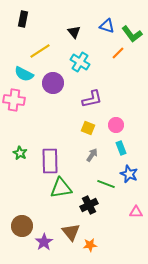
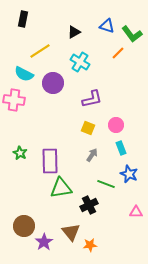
black triangle: rotated 40 degrees clockwise
brown circle: moved 2 px right
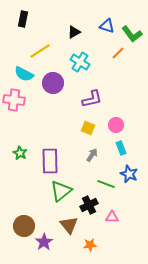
green triangle: moved 3 px down; rotated 30 degrees counterclockwise
pink triangle: moved 24 px left, 5 px down
brown triangle: moved 2 px left, 7 px up
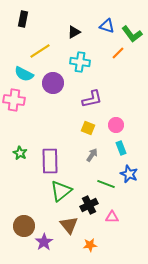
cyan cross: rotated 24 degrees counterclockwise
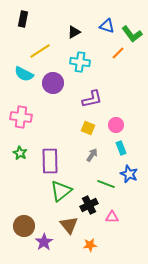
pink cross: moved 7 px right, 17 px down
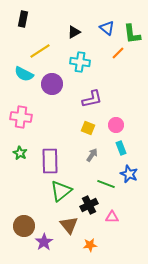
blue triangle: moved 2 px down; rotated 21 degrees clockwise
green L-shape: rotated 30 degrees clockwise
purple circle: moved 1 px left, 1 px down
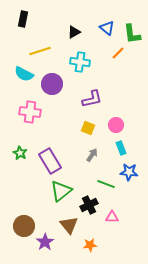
yellow line: rotated 15 degrees clockwise
pink cross: moved 9 px right, 5 px up
purple rectangle: rotated 30 degrees counterclockwise
blue star: moved 2 px up; rotated 18 degrees counterclockwise
purple star: moved 1 px right
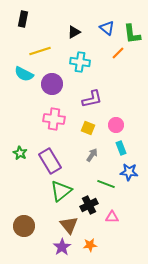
pink cross: moved 24 px right, 7 px down
purple star: moved 17 px right, 5 px down
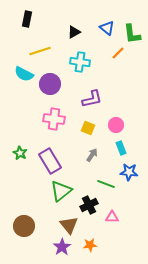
black rectangle: moved 4 px right
purple circle: moved 2 px left
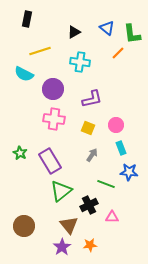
purple circle: moved 3 px right, 5 px down
